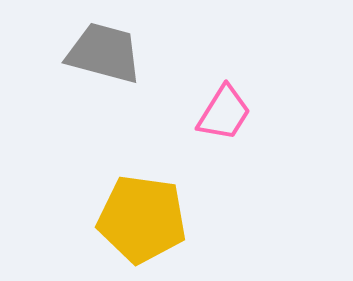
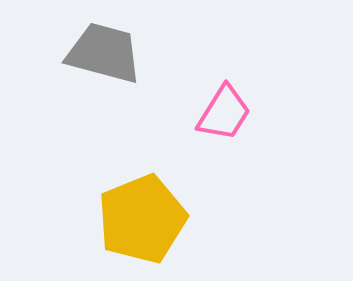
yellow pentagon: rotated 30 degrees counterclockwise
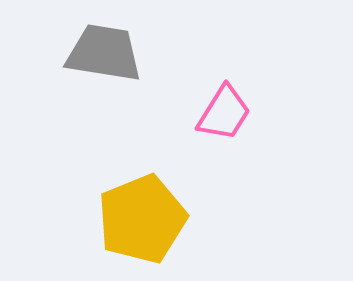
gray trapezoid: rotated 6 degrees counterclockwise
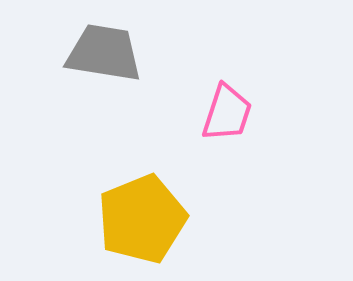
pink trapezoid: moved 3 px right; rotated 14 degrees counterclockwise
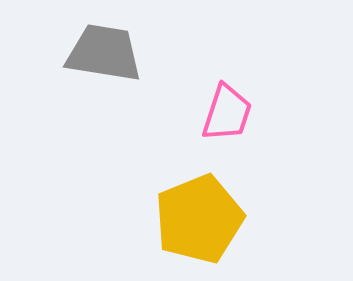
yellow pentagon: moved 57 px right
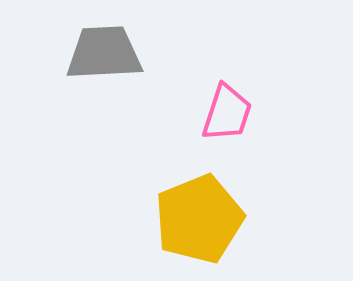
gray trapezoid: rotated 12 degrees counterclockwise
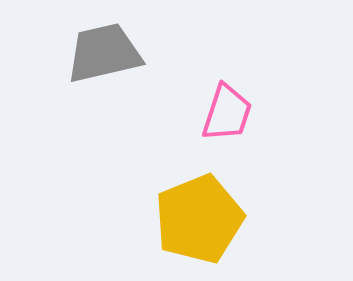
gray trapezoid: rotated 10 degrees counterclockwise
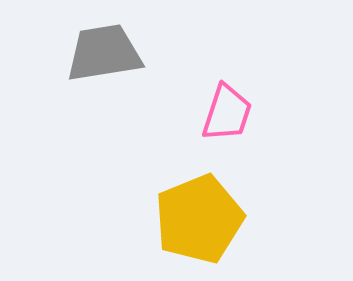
gray trapezoid: rotated 4 degrees clockwise
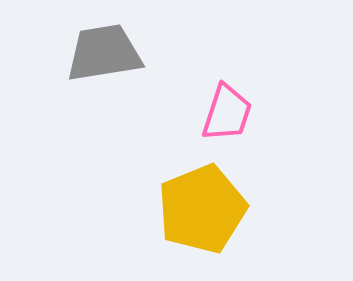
yellow pentagon: moved 3 px right, 10 px up
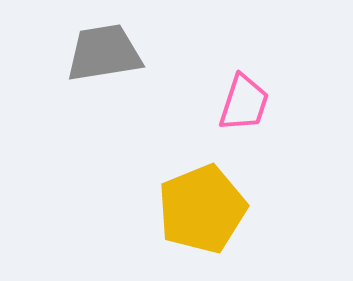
pink trapezoid: moved 17 px right, 10 px up
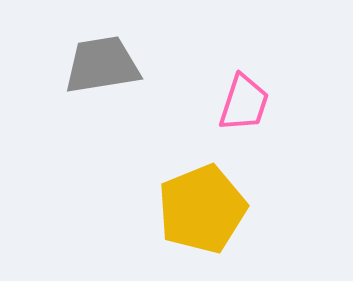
gray trapezoid: moved 2 px left, 12 px down
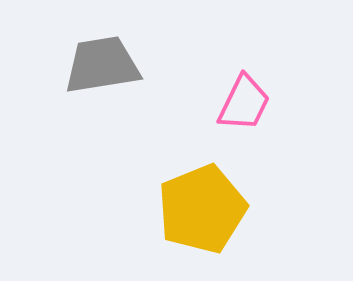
pink trapezoid: rotated 8 degrees clockwise
